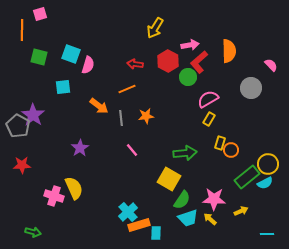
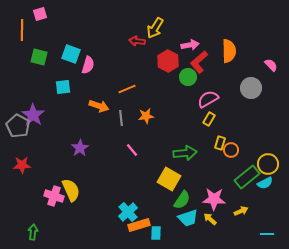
red arrow at (135, 64): moved 2 px right, 23 px up
orange arrow at (99, 106): rotated 18 degrees counterclockwise
yellow semicircle at (74, 188): moved 3 px left, 2 px down
green arrow at (33, 232): rotated 98 degrees counterclockwise
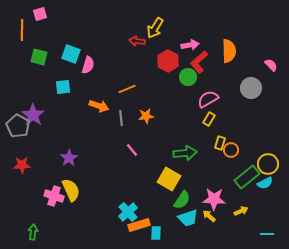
purple star at (80, 148): moved 11 px left, 10 px down
yellow arrow at (210, 219): moved 1 px left, 3 px up
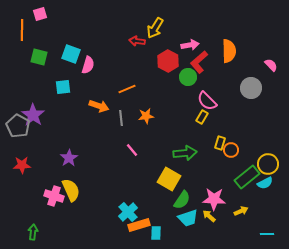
pink semicircle at (208, 99): moved 1 px left, 2 px down; rotated 105 degrees counterclockwise
yellow rectangle at (209, 119): moved 7 px left, 2 px up
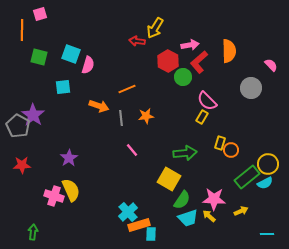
green circle at (188, 77): moved 5 px left
cyan rectangle at (156, 233): moved 5 px left, 1 px down
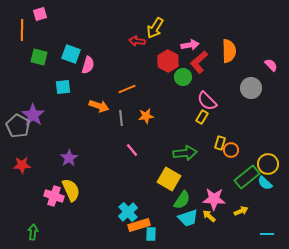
cyan semicircle at (265, 183): rotated 70 degrees clockwise
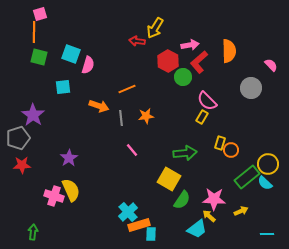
orange line at (22, 30): moved 12 px right, 2 px down
gray pentagon at (18, 126): moved 12 px down; rotated 25 degrees clockwise
cyan trapezoid at (188, 218): moved 9 px right, 11 px down; rotated 20 degrees counterclockwise
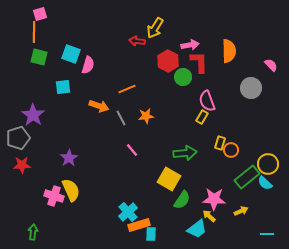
red L-shape at (199, 62): rotated 130 degrees clockwise
pink semicircle at (207, 101): rotated 25 degrees clockwise
gray line at (121, 118): rotated 21 degrees counterclockwise
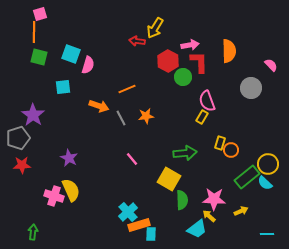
pink line at (132, 150): moved 9 px down
purple star at (69, 158): rotated 12 degrees counterclockwise
green semicircle at (182, 200): rotated 36 degrees counterclockwise
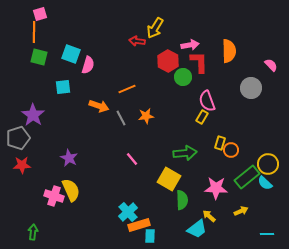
pink star at (214, 199): moved 2 px right, 11 px up
cyan rectangle at (151, 234): moved 1 px left, 2 px down
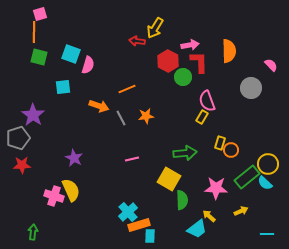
purple star at (69, 158): moved 5 px right
pink line at (132, 159): rotated 64 degrees counterclockwise
